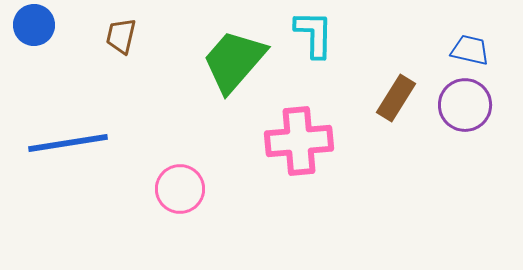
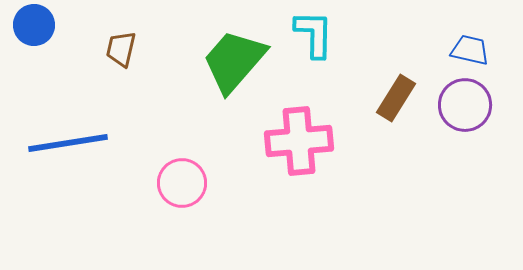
brown trapezoid: moved 13 px down
pink circle: moved 2 px right, 6 px up
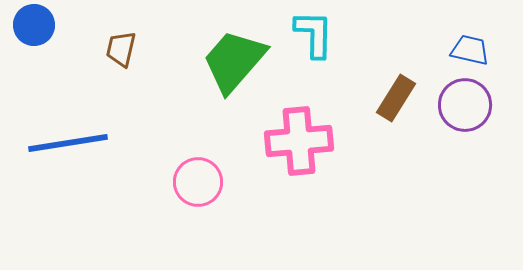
pink circle: moved 16 px right, 1 px up
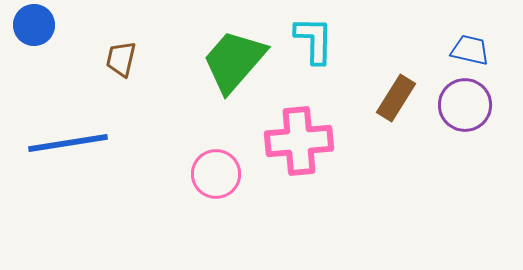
cyan L-shape: moved 6 px down
brown trapezoid: moved 10 px down
pink circle: moved 18 px right, 8 px up
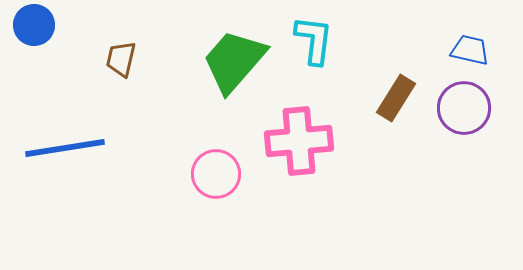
cyan L-shape: rotated 6 degrees clockwise
purple circle: moved 1 px left, 3 px down
blue line: moved 3 px left, 5 px down
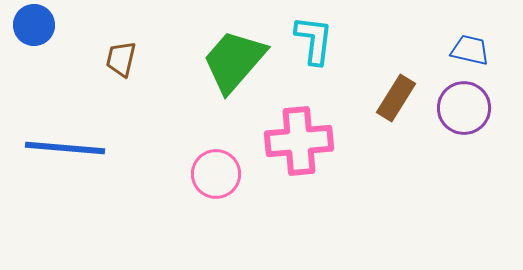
blue line: rotated 14 degrees clockwise
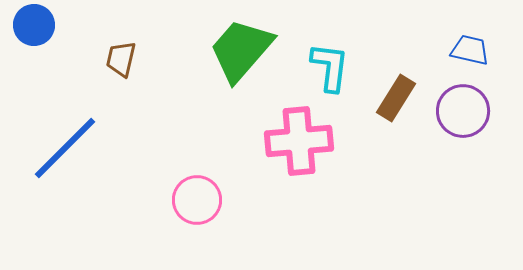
cyan L-shape: moved 16 px right, 27 px down
green trapezoid: moved 7 px right, 11 px up
purple circle: moved 1 px left, 3 px down
blue line: rotated 50 degrees counterclockwise
pink circle: moved 19 px left, 26 px down
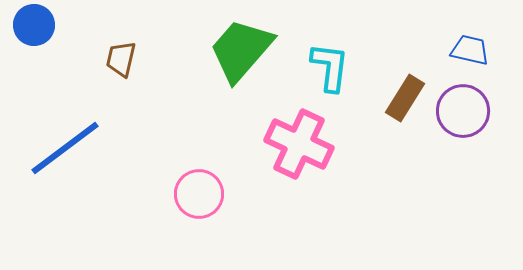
brown rectangle: moved 9 px right
pink cross: moved 3 px down; rotated 30 degrees clockwise
blue line: rotated 8 degrees clockwise
pink circle: moved 2 px right, 6 px up
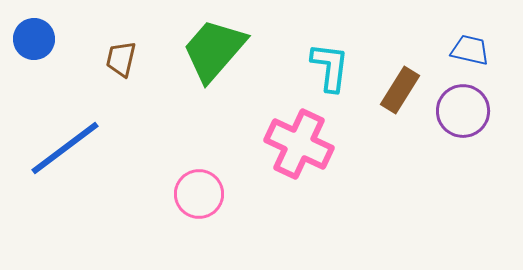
blue circle: moved 14 px down
green trapezoid: moved 27 px left
brown rectangle: moved 5 px left, 8 px up
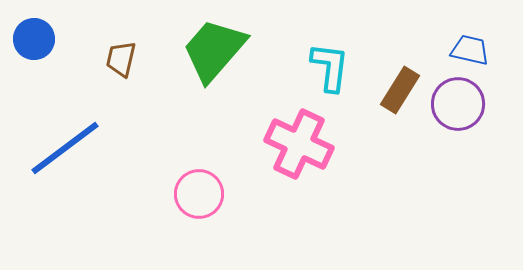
purple circle: moved 5 px left, 7 px up
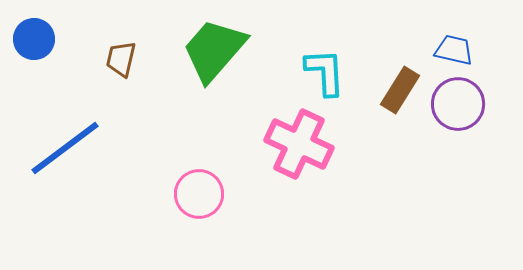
blue trapezoid: moved 16 px left
cyan L-shape: moved 5 px left, 5 px down; rotated 10 degrees counterclockwise
